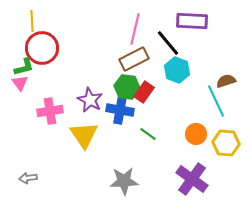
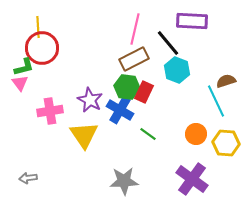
yellow line: moved 6 px right, 6 px down
red rectangle: rotated 10 degrees counterclockwise
blue cross: rotated 20 degrees clockwise
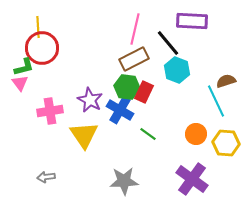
gray arrow: moved 18 px right, 1 px up
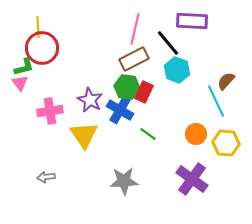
brown semicircle: rotated 30 degrees counterclockwise
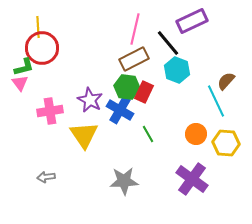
purple rectangle: rotated 28 degrees counterclockwise
green line: rotated 24 degrees clockwise
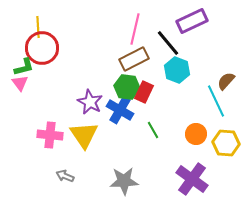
purple star: moved 2 px down
pink cross: moved 24 px down; rotated 15 degrees clockwise
green line: moved 5 px right, 4 px up
gray arrow: moved 19 px right, 1 px up; rotated 30 degrees clockwise
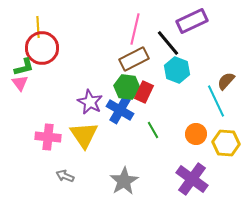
pink cross: moved 2 px left, 2 px down
gray star: rotated 28 degrees counterclockwise
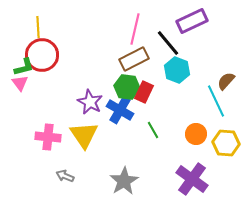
red circle: moved 7 px down
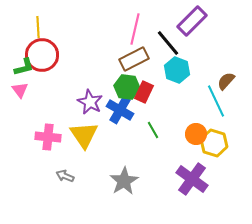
purple rectangle: rotated 20 degrees counterclockwise
pink triangle: moved 7 px down
yellow hexagon: moved 12 px left; rotated 12 degrees clockwise
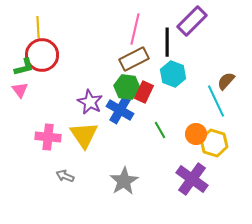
black line: moved 1 px left, 1 px up; rotated 40 degrees clockwise
cyan hexagon: moved 4 px left, 4 px down
green line: moved 7 px right
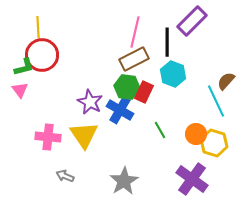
pink line: moved 3 px down
